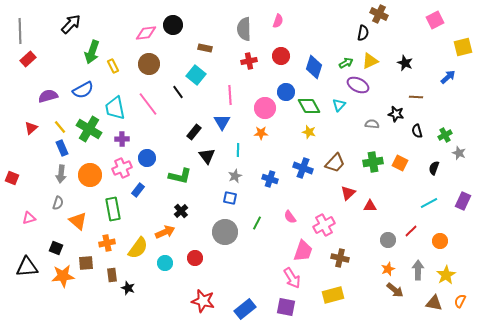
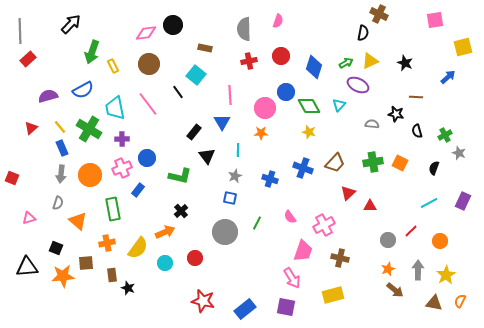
pink square at (435, 20): rotated 18 degrees clockwise
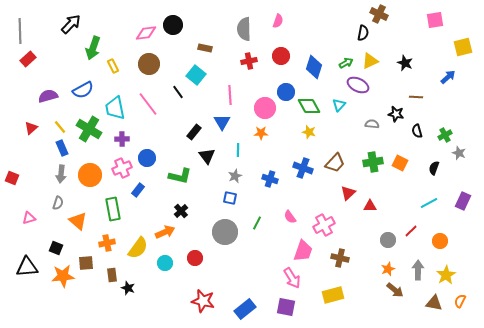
green arrow at (92, 52): moved 1 px right, 4 px up
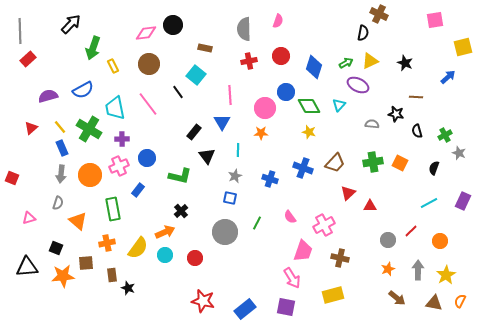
pink cross at (122, 168): moved 3 px left, 2 px up
cyan circle at (165, 263): moved 8 px up
brown arrow at (395, 290): moved 2 px right, 8 px down
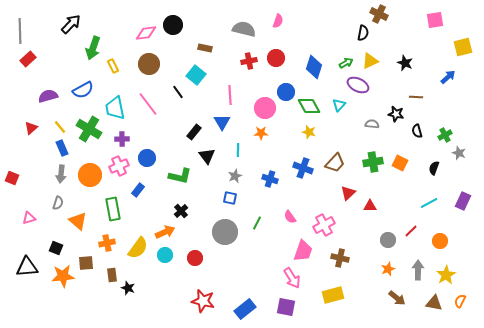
gray semicircle at (244, 29): rotated 105 degrees clockwise
red circle at (281, 56): moved 5 px left, 2 px down
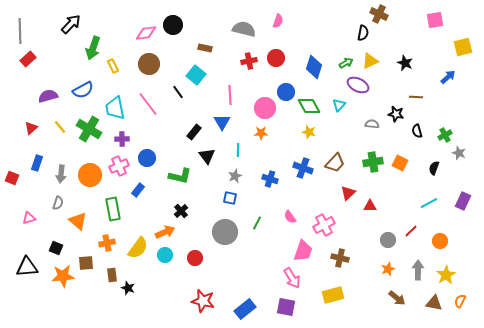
blue rectangle at (62, 148): moved 25 px left, 15 px down; rotated 42 degrees clockwise
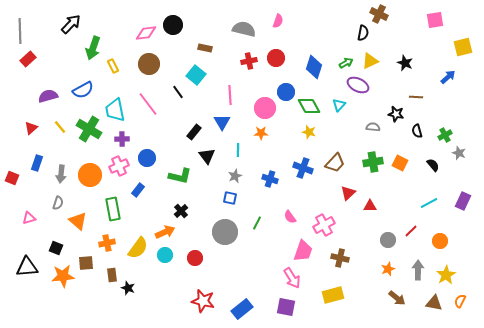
cyan trapezoid at (115, 108): moved 2 px down
gray semicircle at (372, 124): moved 1 px right, 3 px down
black semicircle at (434, 168): moved 1 px left, 3 px up; rotated 120 degrees clockwise
blue rectangle at (245, 309): moved 3 px left
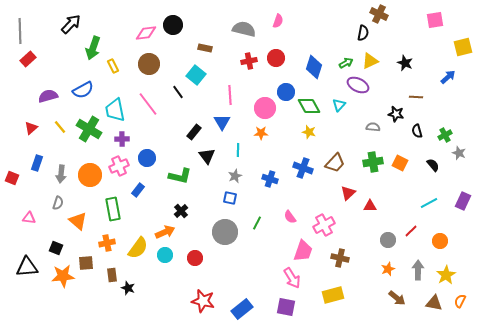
pink triangle at (29, 218): rotated 24 degrees clockwise
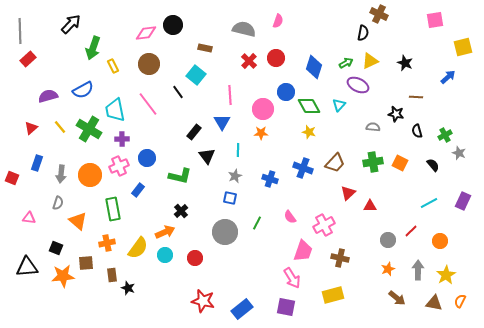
red cross at (249, 61): rotated 35 degrees counterclockwise
pink circle at (265, 108): moved 2 px left, 1 px down
